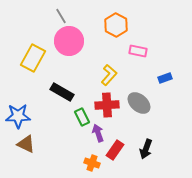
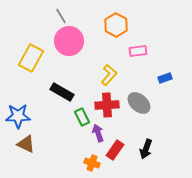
pink rectangle: rotated 18 degrees counterclockwise
yellow rectangle: moved 2 px left
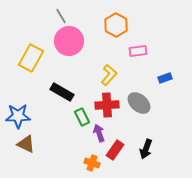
purple arrow: moved 1 px right
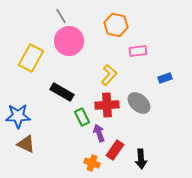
orange hexagon: rotated 15 degrees counterclockwise
black arrow: moved 5 px left, 10 px down; rotated 24 degrees counterclockwise
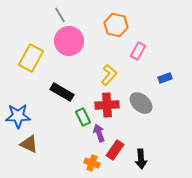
gray line: moved 1 px left, 1 px up
pink rectangle: rotated 54 degrees counterclockwise
gray ellipse: moved 2 px right
green rectangle: moved 1 px right
brown triangle: moved 3 px right
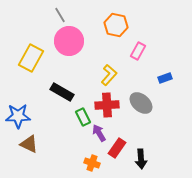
purple arrow: rotated 12 degrees counterclockwise
red rectangle: moved 2 px right, 2 px up
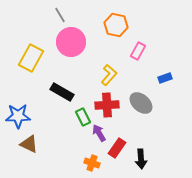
pink circle: moved 2 px right, 1 px down
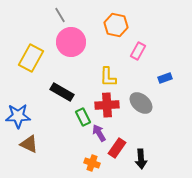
yellow L-shape: moved 1 px left, 2 px down; rotated 140 degrees clockwise
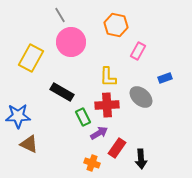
gray ellipse: moved 6 px up
purple arrow: rotated 90 degrees clockwise
